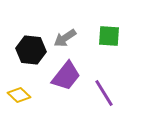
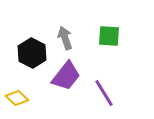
gray arrow: rotated 105 degrees clockwise
black hexagon: moved 1 px right, 3 px down; rotated 20 degrees clockwise
yellow diamond: moved 2 px left, 3 px down
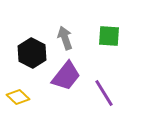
yellow diamond: moved 1 px right, 1 px up
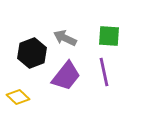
gray arrow: rotated 45 degrees counterclockwise
black hexagon: rotated 12 degrees clockwise
purple line: moved 21 px up; rotated 20 degrees clockwise
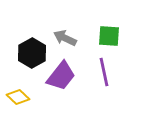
black hexagon: rotated 8 degrees counterclockwise
purple trapezoid: moved 5 px left
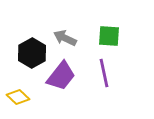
purple line: moved 1 px down
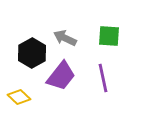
purple line: moved 1 px left, 5 px down
yellow diamond: moved 1 px right
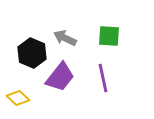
black hexagon: rotated 8 degrees counterclockwise
purple trapezoid: moved 1 px left, 1 px down
yellow diamond: moved 1 px left, 1 px down
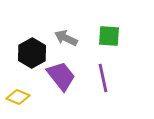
gray arrow: moved 1 px right
black hexagon: rotated 8 degrees clockwise
purple trapezoid: moved 1 px right, 1 px up; rotated 76 degrees counterclockwise
yellow diamond: moved 1 px up; rotated 20 degrees counterclockwise
